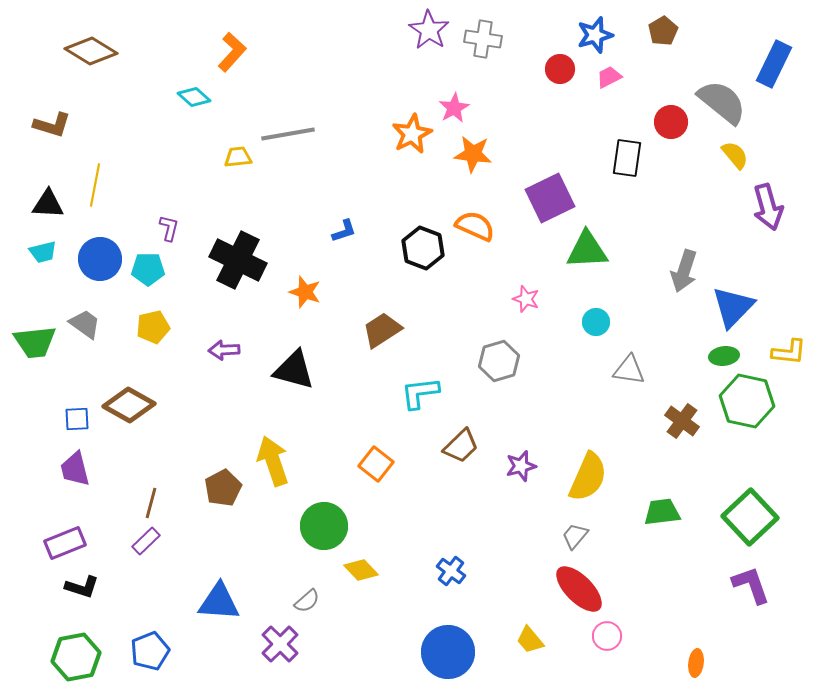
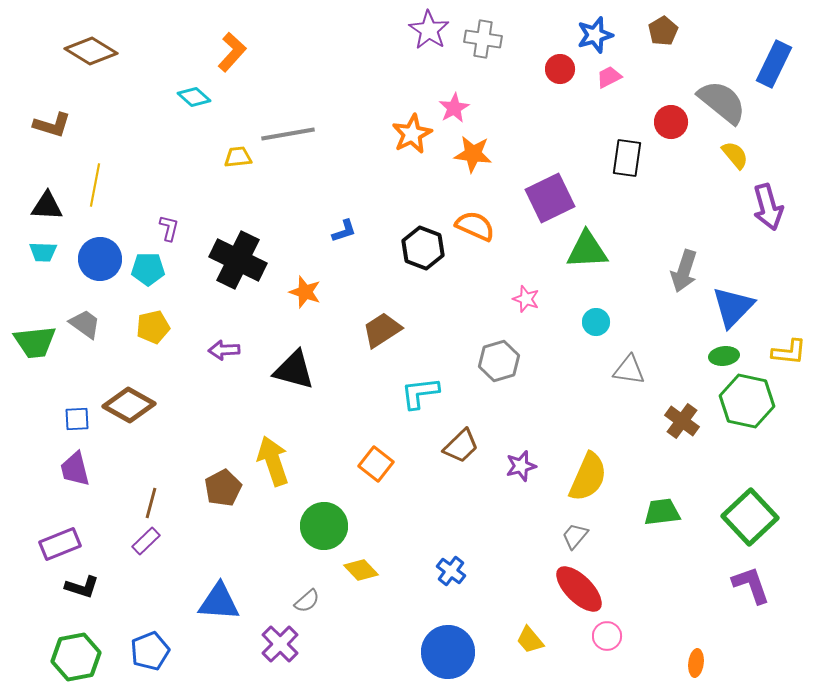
black triangle at (48, 204): moved 1 px left, 2 px down
cyan trapezoid at (43, 252): rotated 16 degrees clockwise
purple rectangle at (65, 543): moved 5 px left, 1 px down
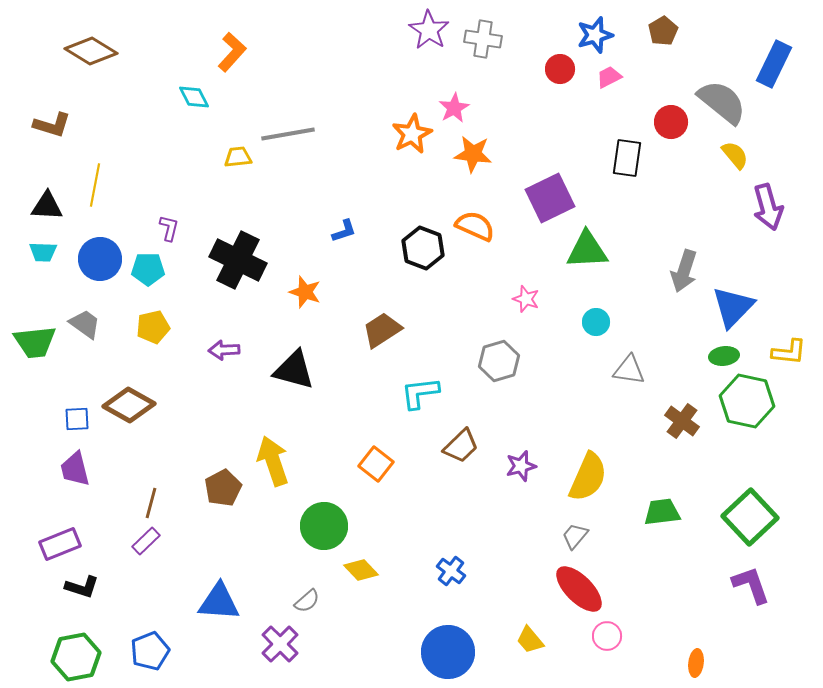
cyan diamond at (194, 97): rotated 20 degrees clockwise
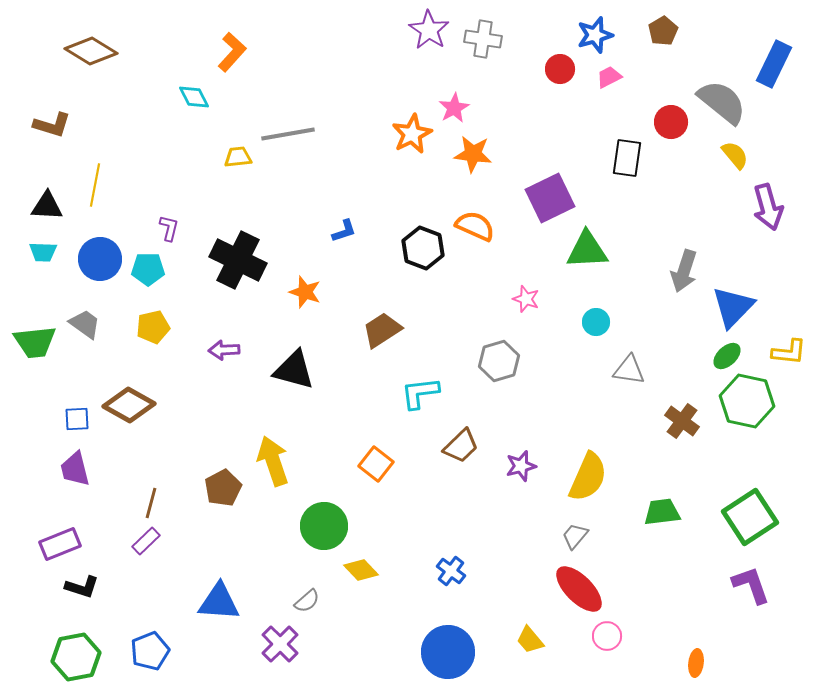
green ellipse at (724, 356): moved 3 px right; rotated 36 degrees counterclockwise
green square at (750, 517): rotated 10 degrees clockwise
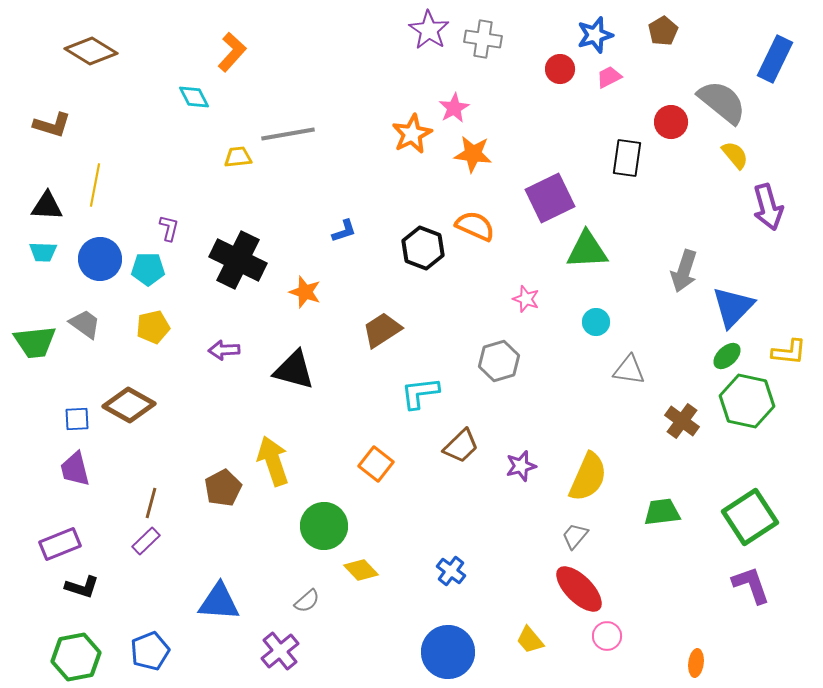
blue rectangle at (774, 64): moved 1 px right, 5 px up
purple cross at (280, 644): moved 7 px down; rotated 6 degrees clockwise
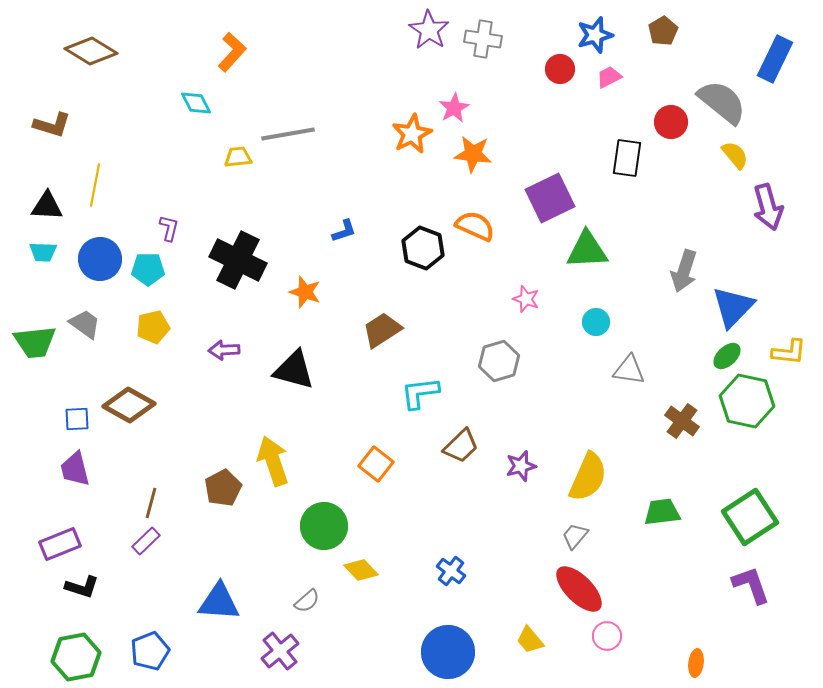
cyan diamond at (194, 97): moved 2 px right, 6 px down
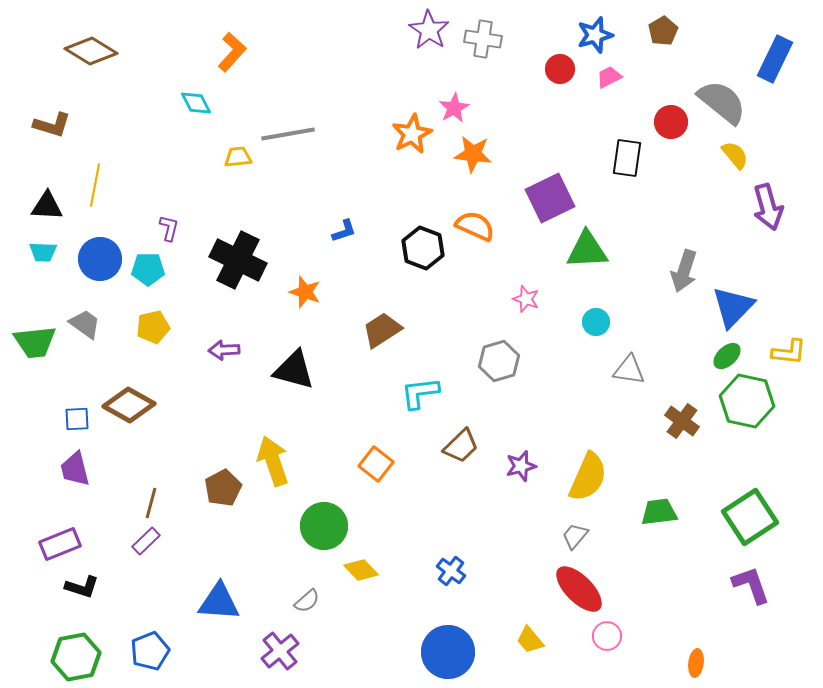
green trapezoid at (662, 512): moved 3 px left
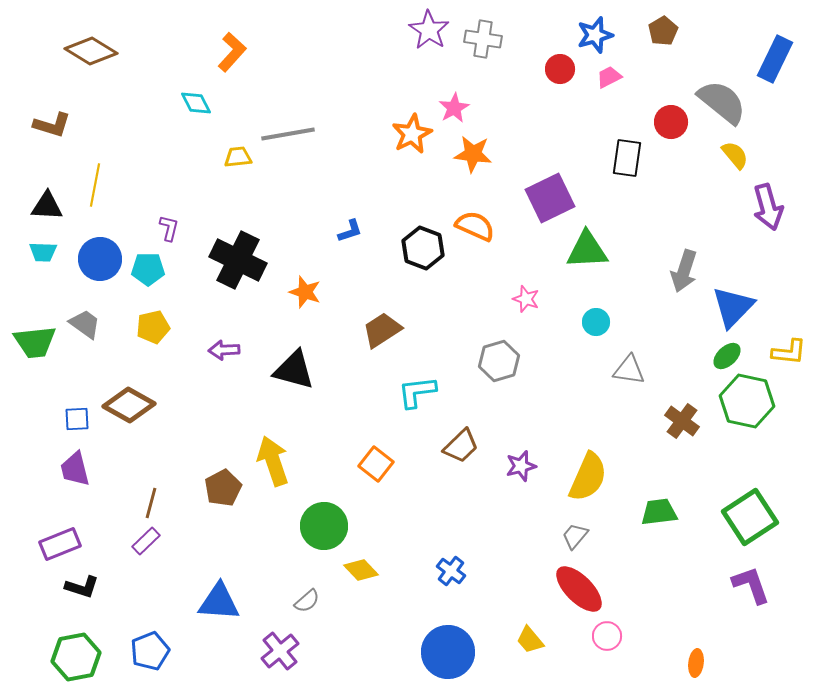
blue L-shape at (344, 231): moved 6 px right
cyan L-shape at (420, 393): moved 3 px left, 1 px up
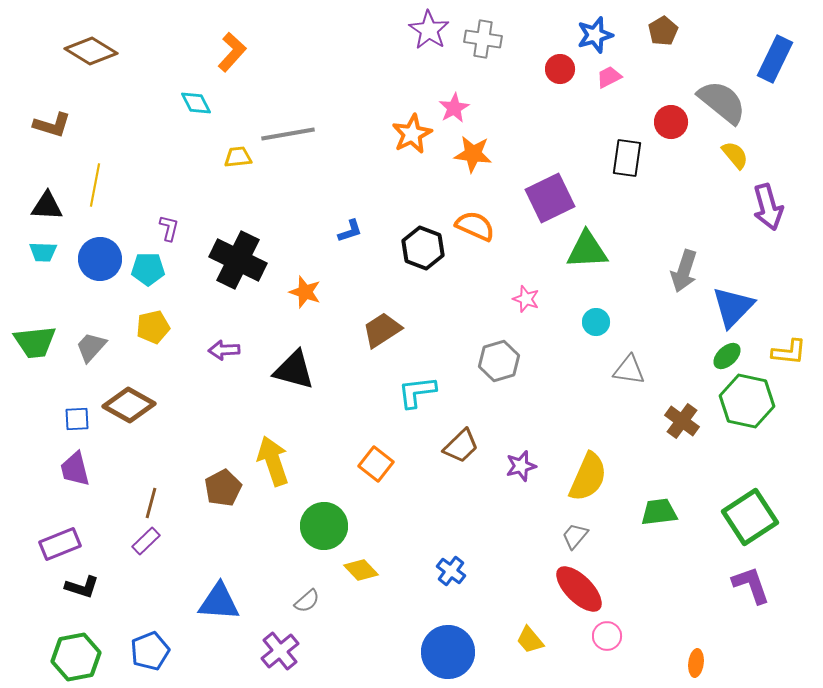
gray trapezoid at (85, 324): moved 6 px right, 23 px down; rotated 84 degrees counterclockwise
